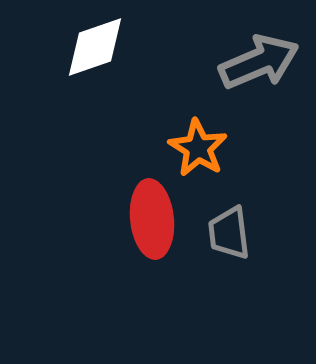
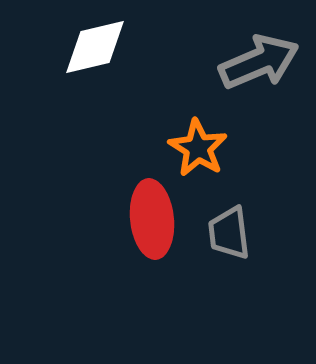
white diamond: rotated 6 degrees clockwise
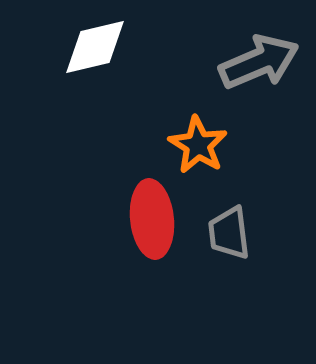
orange star: moved 3 px up
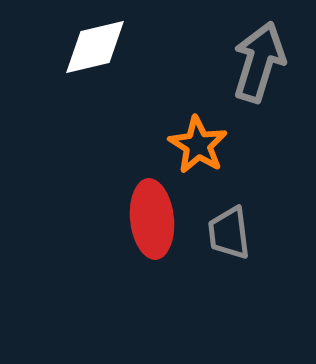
gray arrow: rotated 50 degrees counterclockwise
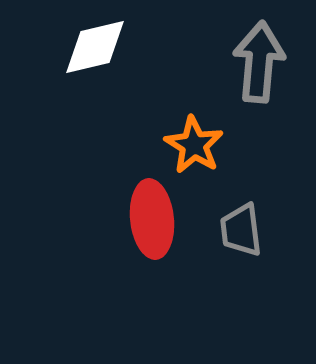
gray arrow: rotated 12 degrees counterclockwise
orange star: moved 4 px left
gray trapezoid: moved 12 px right, 3 px up
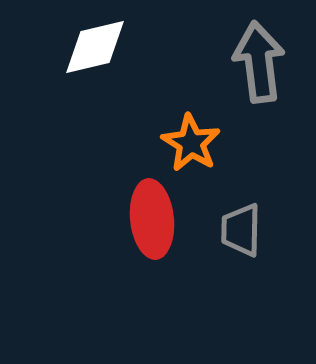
gray arrow: rotated 12 degrees counterclockwise
orange star: moved 3 px left, 2 px up
gray trapezoid: rotated 8 degrees clockwise
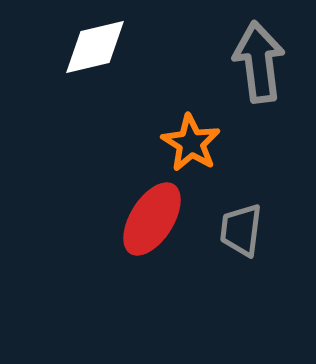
red ellipse: rotated 38 degrees clockwise
gray trapezoid: rotated 6 degrees clockwise
